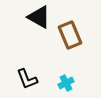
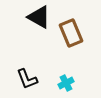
brown rectangle: moved 1 px right, 2 px up
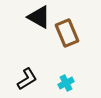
brown rectangle: moved 4 px left
black L-shape: rotated 100 degrees counterclockwise
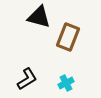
black triangle: rotated 15 degrees counterclockwise
brown rectangle: moved 1 px right, 4 px down; rotated 44 degrees clockwise
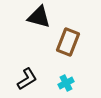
brown rectangle: moved 5 px down
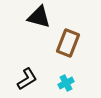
brown rectangle: moved 1 px down
